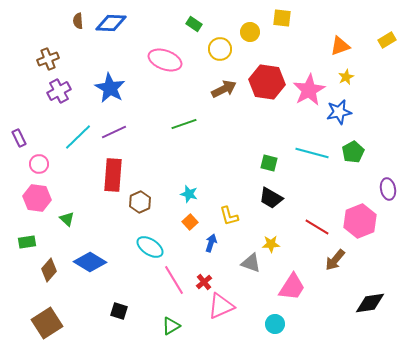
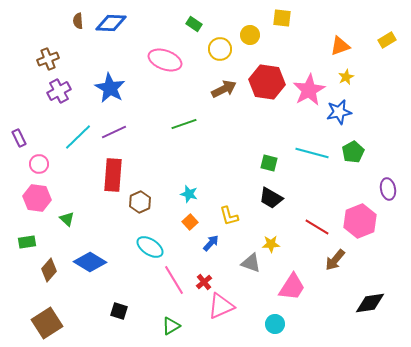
yellow circle at (250, 32): moved 3 px down
blue arrow at (211, 243): rotated 24 degrees clockwise
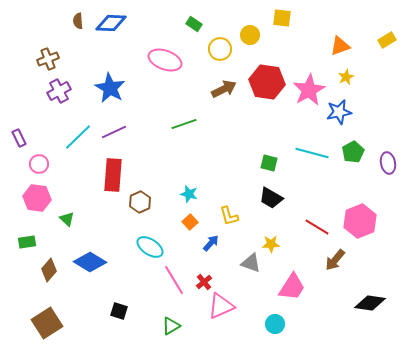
purple ellipse at (388, 189): moved 26 px up
black diamond at (370, 303): rotated 16 degrees clockwise
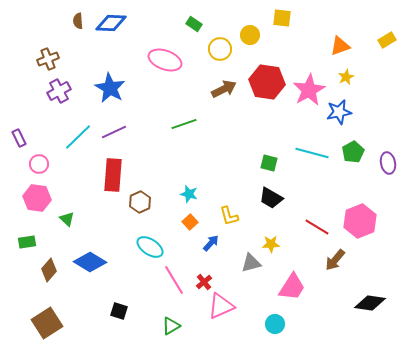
gray triangle at (251, 263): rotated 35 degrees counterclockwise
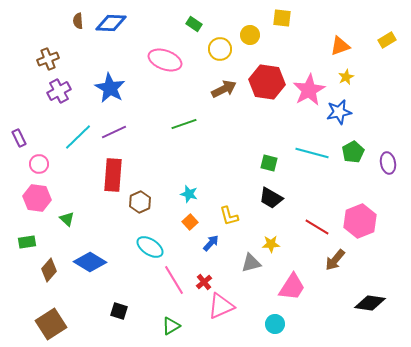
brown square at (47, 323): moved 4 px right, 1 px down
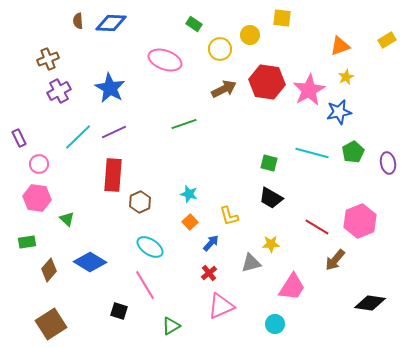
pink line at (174, 280): moved 29 px left, 5 px down
red cross at (204, 282): moved 5 px right, 9 px up
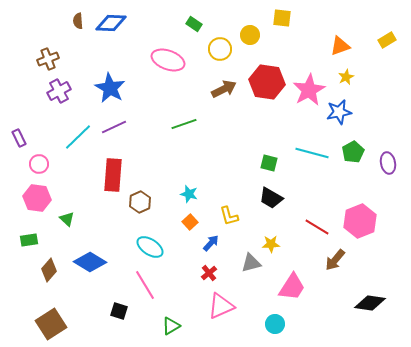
pink ellipse at (165, 60): moved 3 px right
purple line at (114, 132): moved 5 px up
green rectangle at (27, 242): moved 2 px right, 2 px up
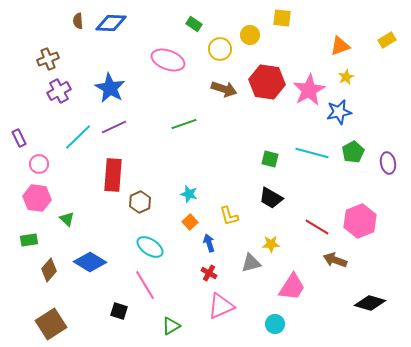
brown arrow at (224, 89): rotated 45 degrees clockwise
green square at (269, 163): moved 1 px right, 4 px up
blue arrow at (211, 243): moved 2 px left; rotated 60 degrees counterclockwise
brown arrow at (335, 260): rotated 70 degrees clockwise
red cross at (209, 273): rotated 21 degrees counterclockwise
black diamond at (370, 303): rotated 8 degrees clockwise
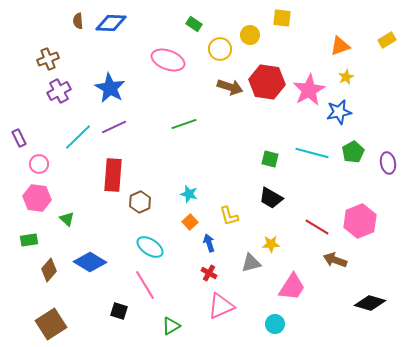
brown arrow at (224, 89): moved 6 px right, 2 px up
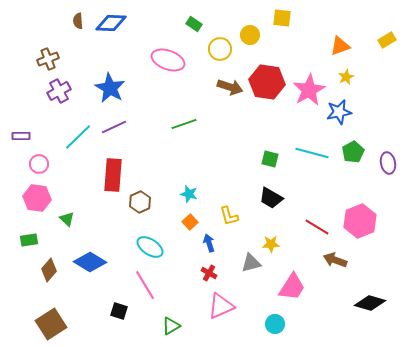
purple rectangle at (19, 138): moved 2 px right, 2 px up; rotated 66 degrees counterclockwise
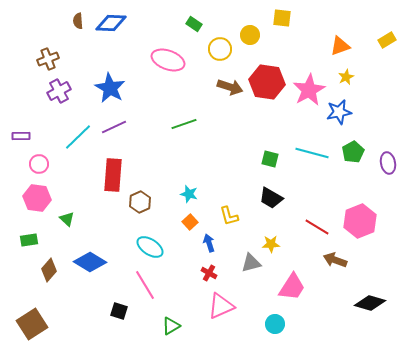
brown square at (51, 324): moved 19 px left
